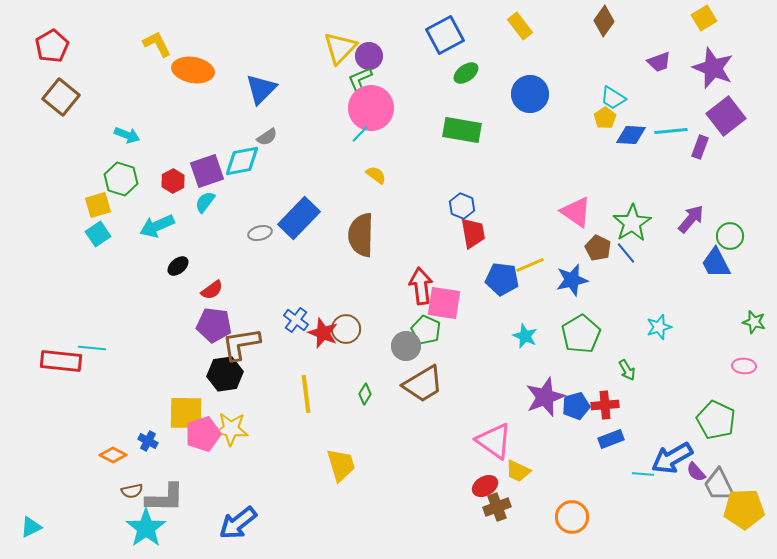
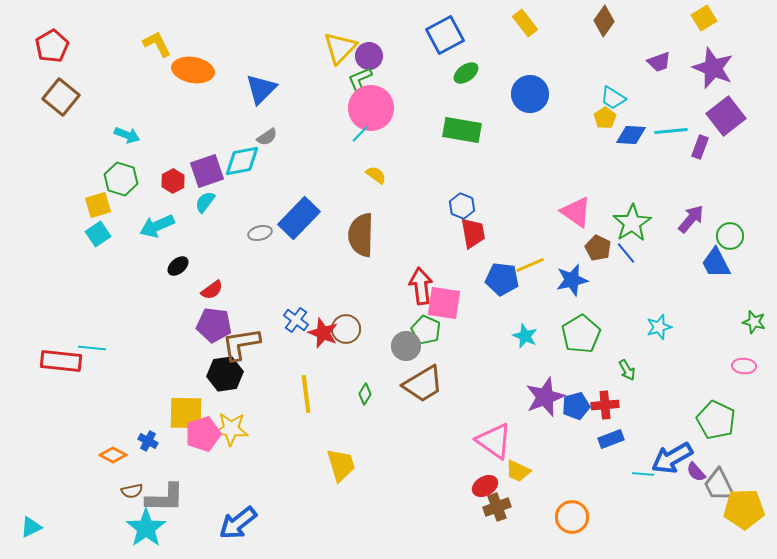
yellow rectangle at (520, 26): moved 5 px right, 3 px up
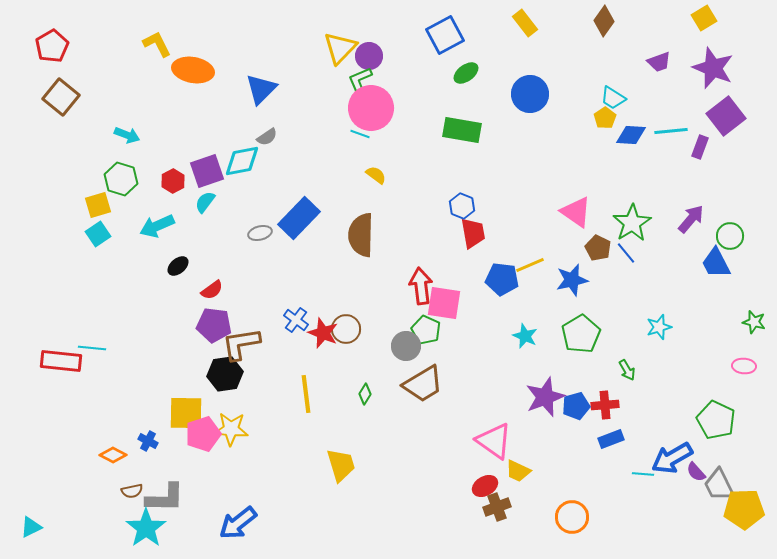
cyan line at (360, 134): rotated 66 degrees clockwise
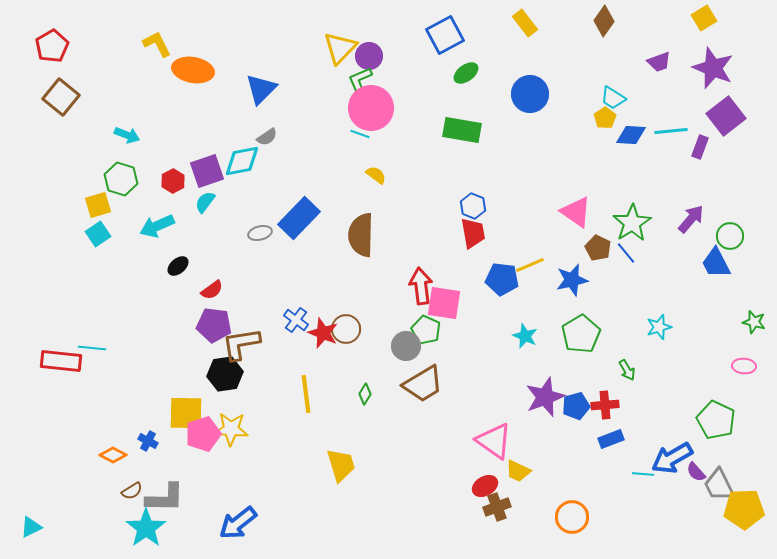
blue hexagon at (462, 206): moved 11 px right
brown semicircle at (132, 491): rotated 20 degrees counterclockwise
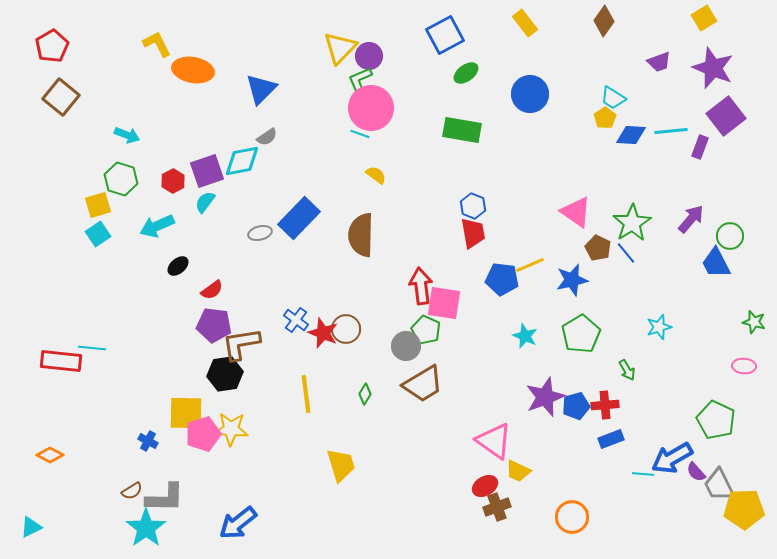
orange diamond at (113, 455): moved 63 px left
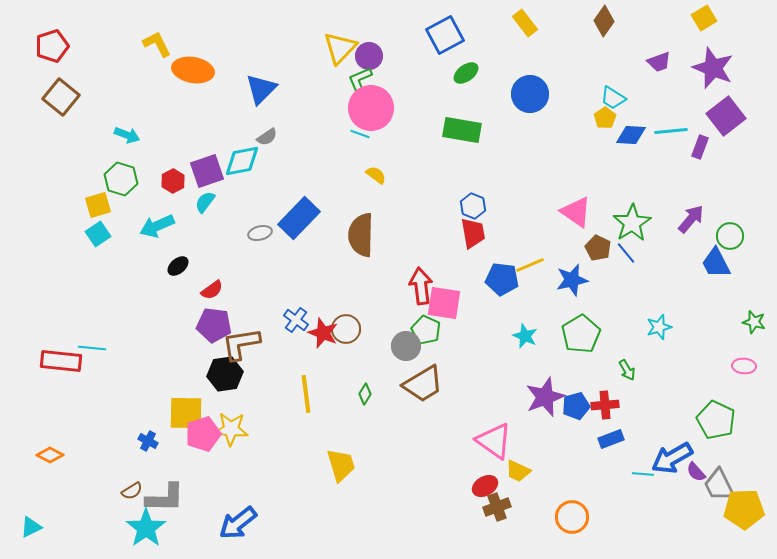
red pentagon at (52, 46): rotated 12 degrees clockwise
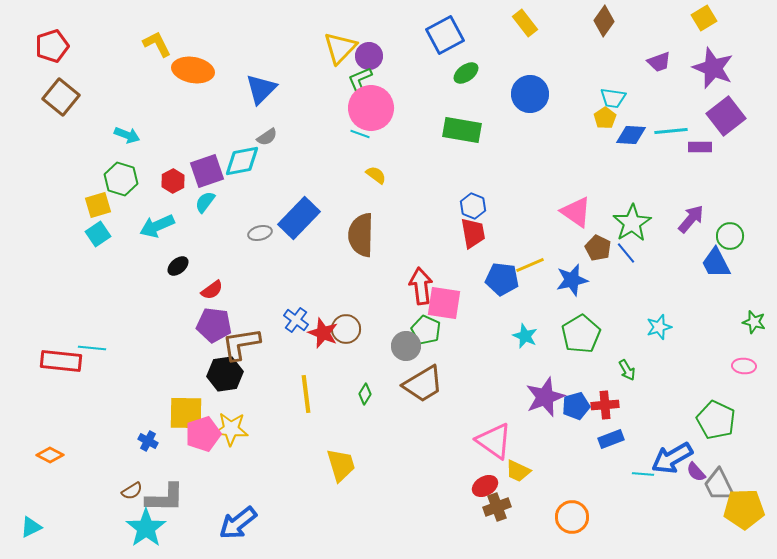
cyan trapezoid at (613, 98): rotated 24 degrees counterclockwise
purple rectangle at (700, 147): rotated 70 degrees clockwise
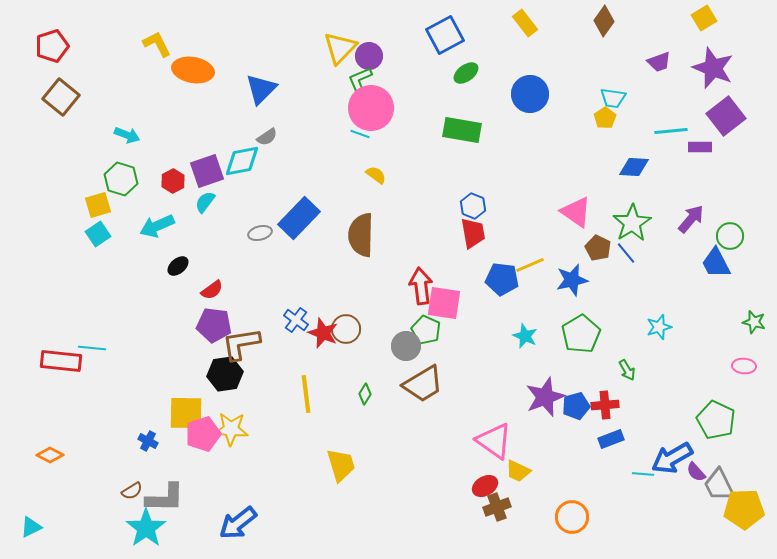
blue diamond at (631, 135): moved 3 px right, 32 px down
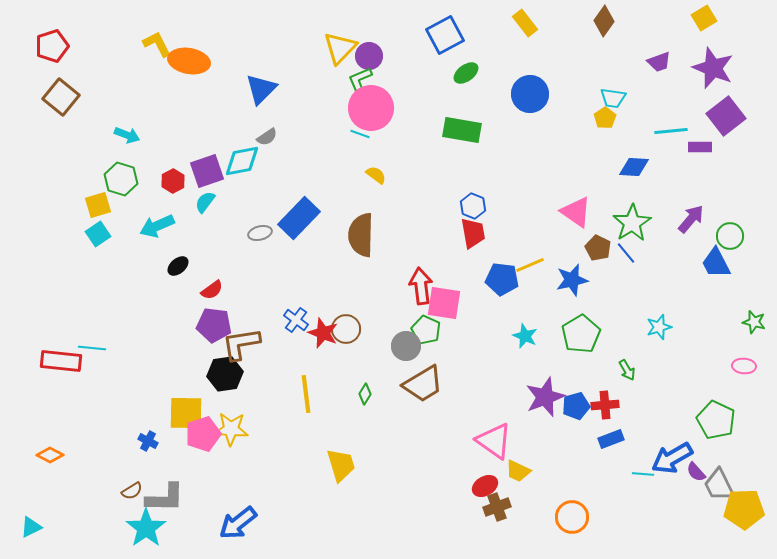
orange ellipse at (193, 70): moved 4 px left, 9 px up
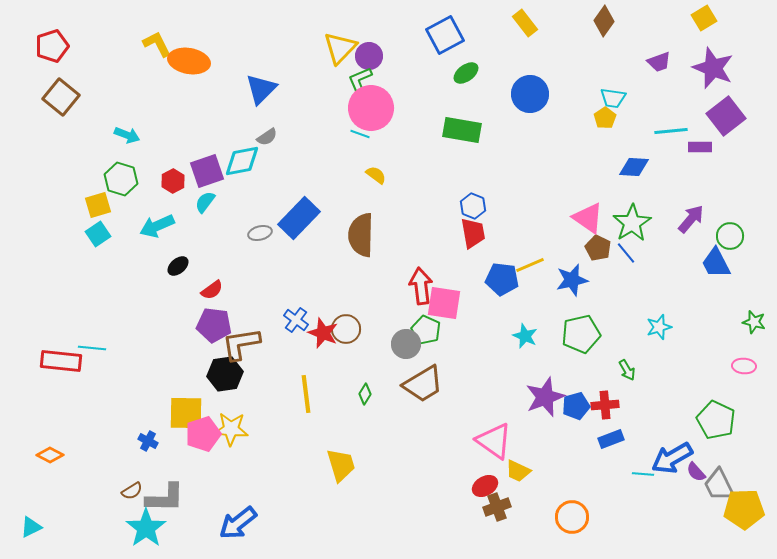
pink triangle at (576, 212): moved 12 px right, 6 px down
green pentagon at (581, 334): rotated 18 degrees clockwise
gray circle at (406, 346): moved 2 px up
